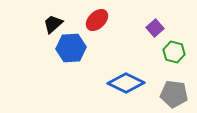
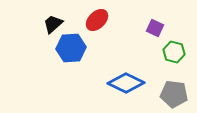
purple square: rotated 24 degrees counterclockwise
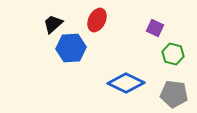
red ellipse: rotated 20 degrees counterclockwise
green hexagon: moved 1 px left, 2 px down
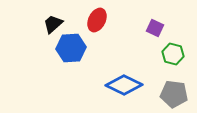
blue diamond: moved 2 px left, 2 px down
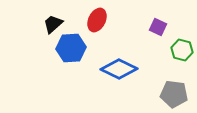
purple square: moved 3 px right, 1 px up
green hexagon: moved 9 px right, 4 px up
blue diamond: moved 5 px left, 16 px up
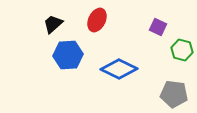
blue hexagon: moved 3 px left, 7 px down
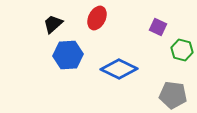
red ellipse: moved 2 px up
gray pentagon: moved 1 px left, 1 px down
